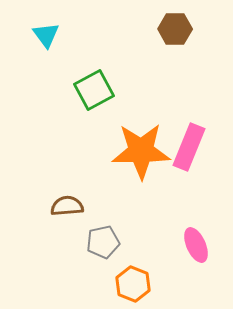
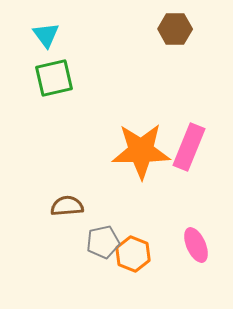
green square: moved 40 px left, 12 px up; rotated 15 degrees clockwise
orange hexagon: moved 30 px up
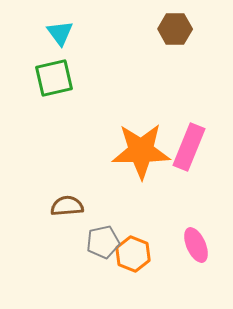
cyan triangle: moved 14 px right, 2 px up
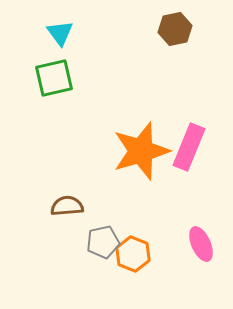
brown hexagon: rotated 12 degrees counterclockwise
orange star: rotated 16 degrees counterclockwise
pink ellipse: moved 5 px right, 1 px up
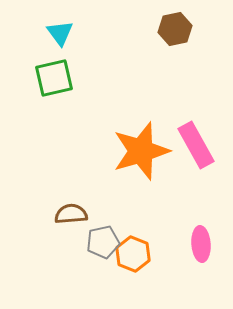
pink rectangle: moved 7 px right, 2 px up; rotated 51 degrees counterclockwise
brown semicircle: moved 4 px right, 8 px down
pink ellipse: rotated 20 degrees clockwise
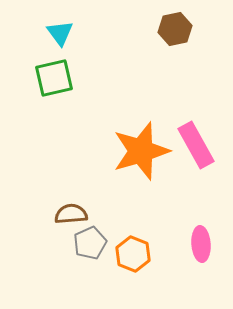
gray pentagon: moved 13 px left, 1 px down; rotated 12 degrees counterclockwise
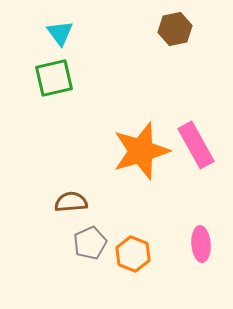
brown semicircle: moved 12 px up
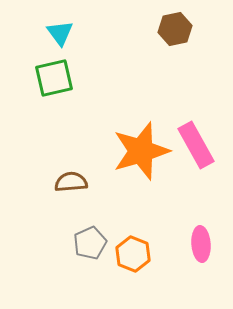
brown semicircle: moved 20 px up
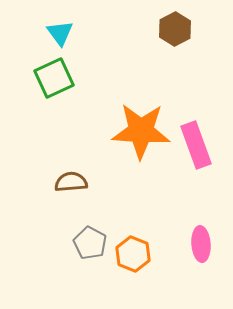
brown hexagon: rotated 16 degrees counterclockwise
green square: rotated 12 degrees counterclockwise
pink rectangle: rotated 9 degrees clockwise
orange star: moved 20 px up; rotated 20 degrees clockwise
gray pentagon: rotated 20 degrees counterclockwise
